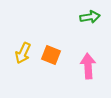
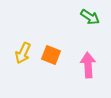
green arrow: rotated 42 degrees clockwise
pink arrow: moved 1 px up
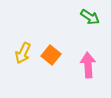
orange square: rotated 18 degrees clockwise
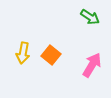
yellow arrow: rotated 15 degrees counterclockwise
pink arrow: moved 4 px right; rotated 35 degrees clockwise
